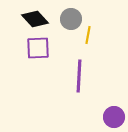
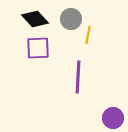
purple line: moved 1 px left, 1 px down
purple circle: moved 1 px left, 1 px down
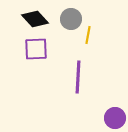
purple square: moved 2 px left, 1 px down
purple circle: moved 2 px right
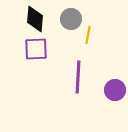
black diamond: rotated 48 degrees clockwise
purple circle: moved 28 px up
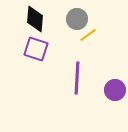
gray circle: moved 6 px right
yellow line: rotated 42 degrees clockwise
purple square: rotated 20 degrees clockwise
purple line: moved 1 px left, 1 px down
